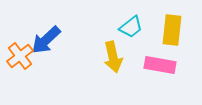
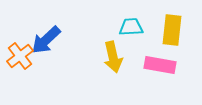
cyan trapezoid: rotated 145 degrees counterclockwise
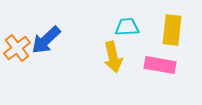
cyan trapezoid: moved 4 px left
orange cross: moved 3 px left, 8 px up
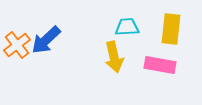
yellow rectangle: moved 1 px left, 1 px up
orange cross: moved 3 px up
yellow arrow: moved 1 px right
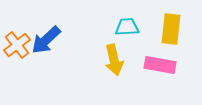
yellow arrow: moved 3 px down
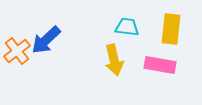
cyan trapezoid: rotated 10 degrees clockwise
orange cross: moved 6 px down
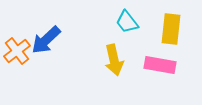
cyan trapezoid: moved 5 px up; rotated 135 degrees counterclockwise
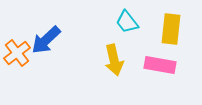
orange cross: moved 2 px down
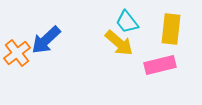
yellow arrow: moved 5 px right, 17 px up; rotated 36 degrees counterclockwise
pink rectangle: rotated 24 degrees counterclockwise
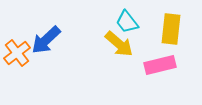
yellow arrow: moved 1 px down
